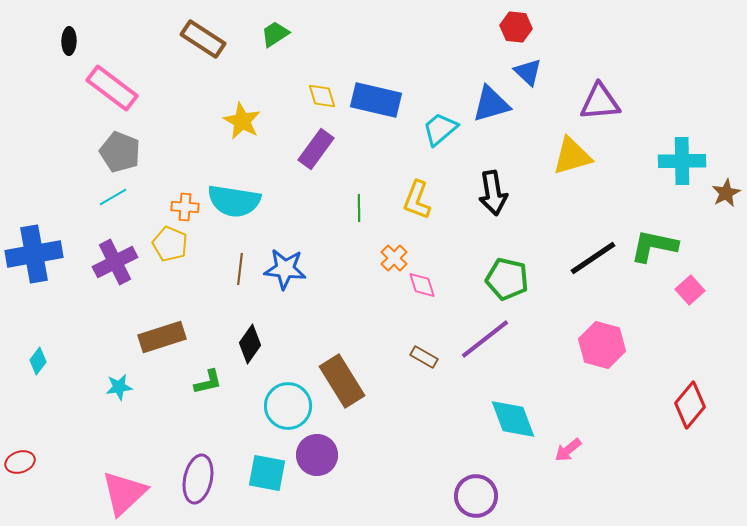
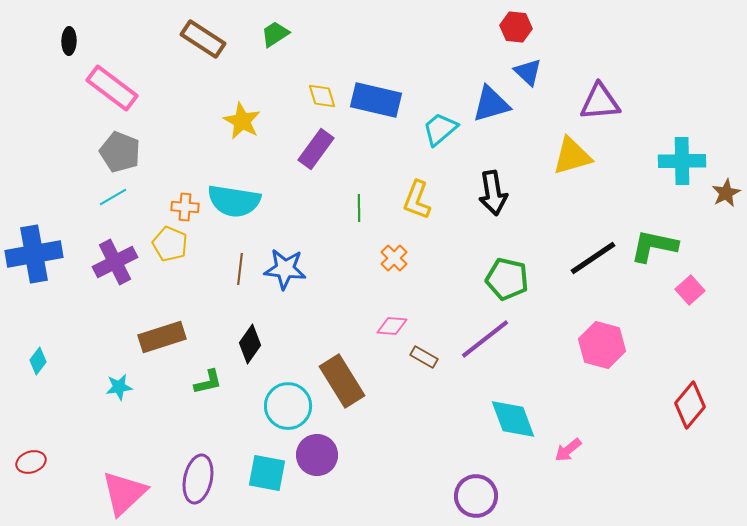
pink diamond at (422, 285): moved 30 px left, 41 px down; rotated 68 degrees counterclockwise
red ellipse at (20, 462): moved 11 px right
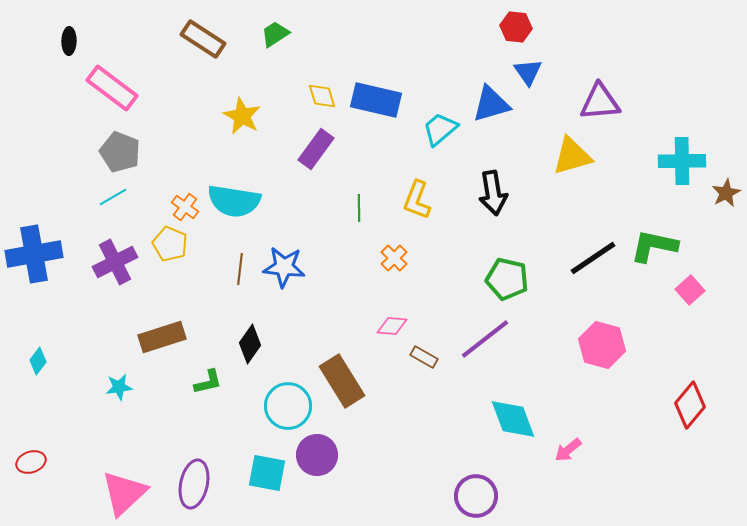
blue triangle at (528, 72): rotated 12 degrees clockwise
yellow star at (242, 121): moved 5 px up
orange cross at (185, 207): rotated 32 degrees clockwise
blue star at (285, 269): moved 1 px left, 2 px up
purple ellipse at (198, 479): moved 4 px left, 5 px down
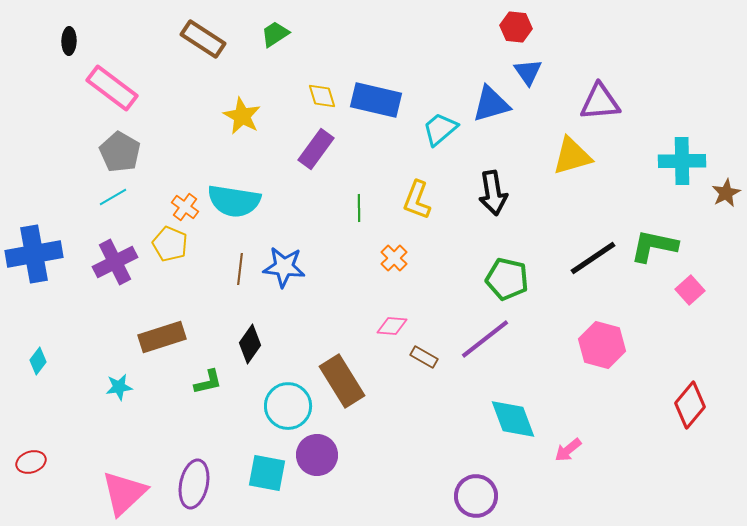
gray pentagon at (120, 152): rotated 9 degrees clockwise
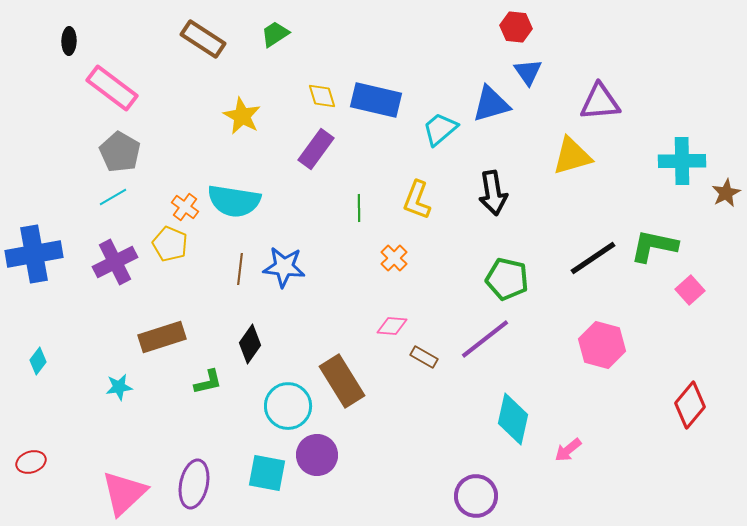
cyan diamond at (513, 419): rotated 33 degrees clockwise
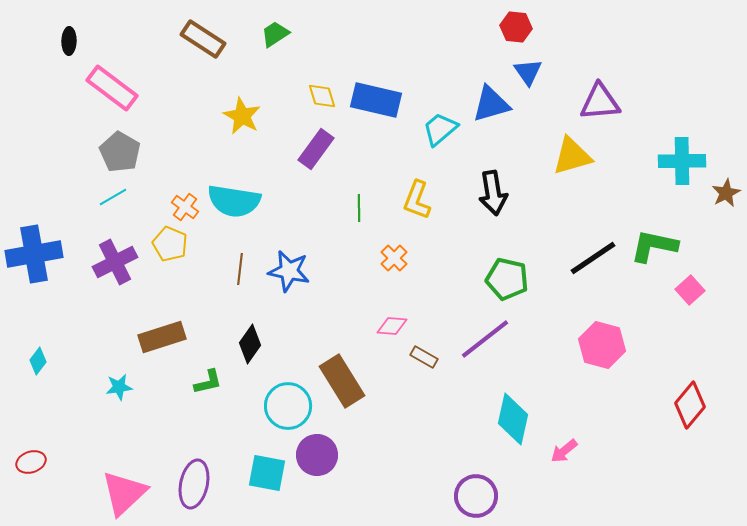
blue star at (284, 267): moved 5 px right, 4 px down; rotated 6 degrees clockwise
pink arrow at (568, 450): moved 4 px left, 1 px down
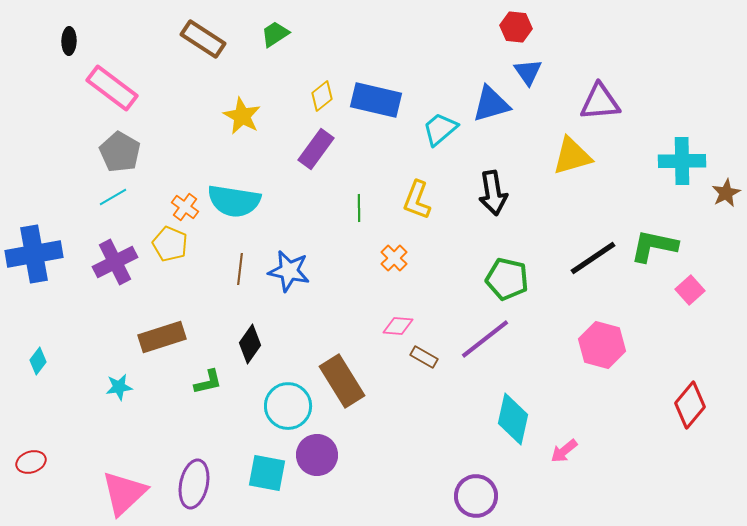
yellow diamond at (322, 96): rotated 68 degrees clockwise
pink diamond at (392, 326): moved 6 px right
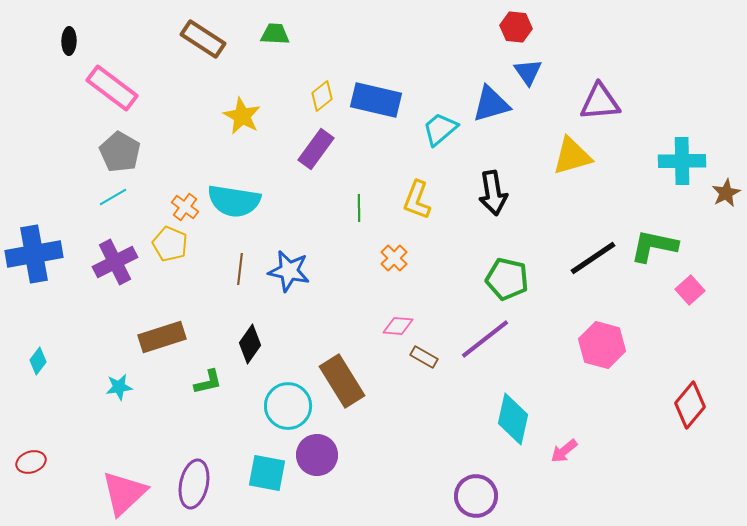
green trapezoid at (275, 34): rotated 36 degrees clockwise
